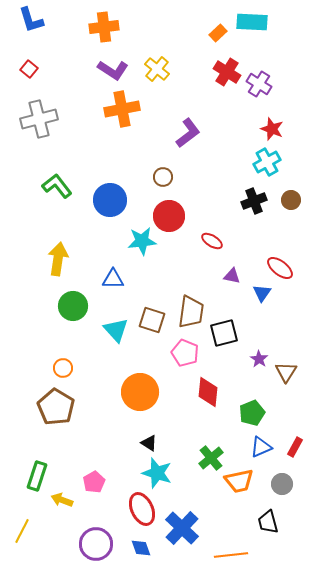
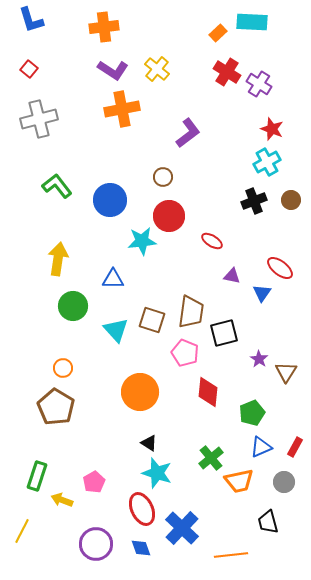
gray circle at (282, 484): moved 2 px right, 2 px up
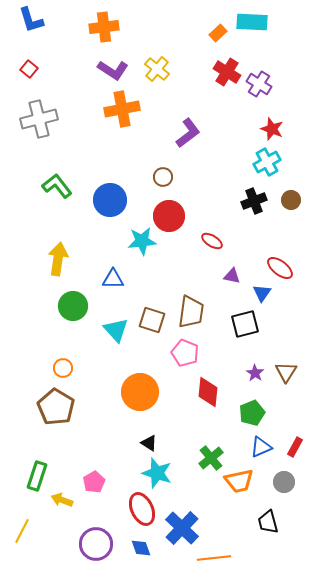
black square at (224, 333): moved 21 px right, 9 px up
purple star at (259, 359): moved 4 px left, 14 px down
orange line at (231, 555): moved 17 px left, 3 px down
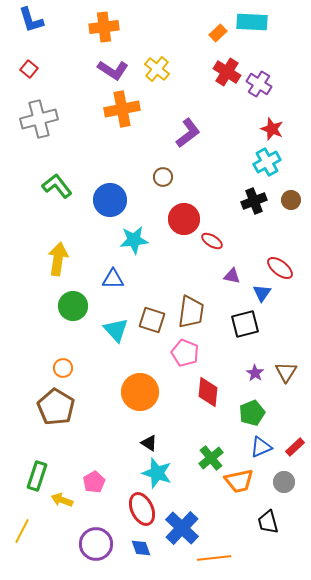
red circle at (169, 216): moved 15 px right, 3 px down
cyan star at (142, 241): moved 8 px left, 1 px up
red rectangle at (295, 447): rotated 18 degrees clockwise
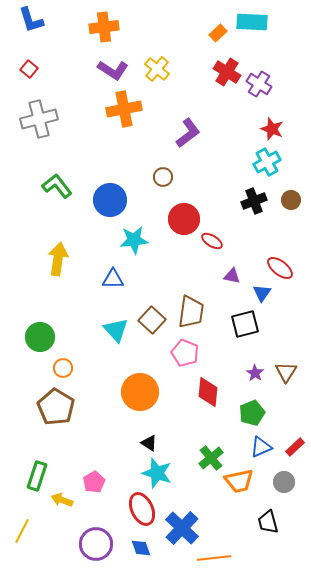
orange cross at (122, 109): moved 2 px right
green circle at (73, 306): moved 33 px left, 31 px down
brown square at (152, 320): rotated 24 degrees clockwise
